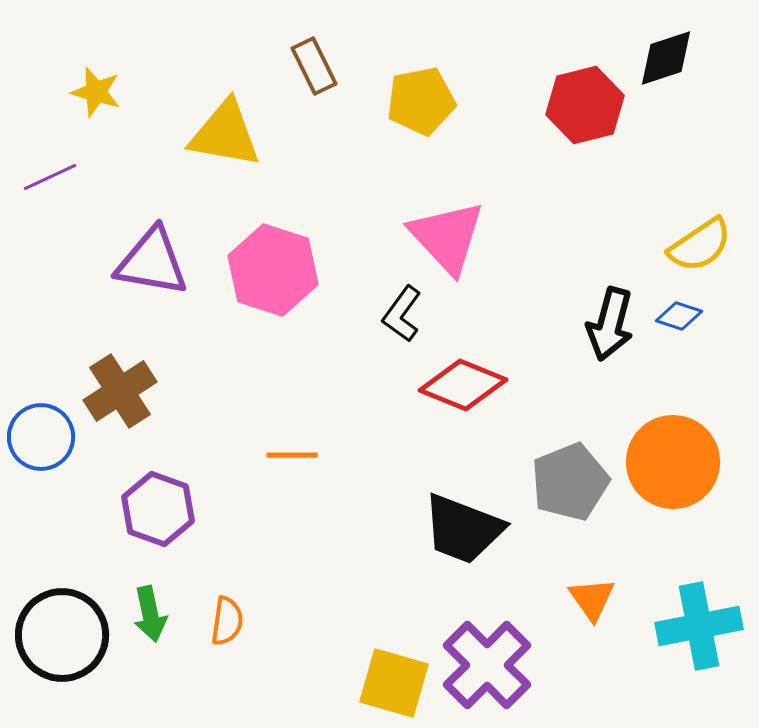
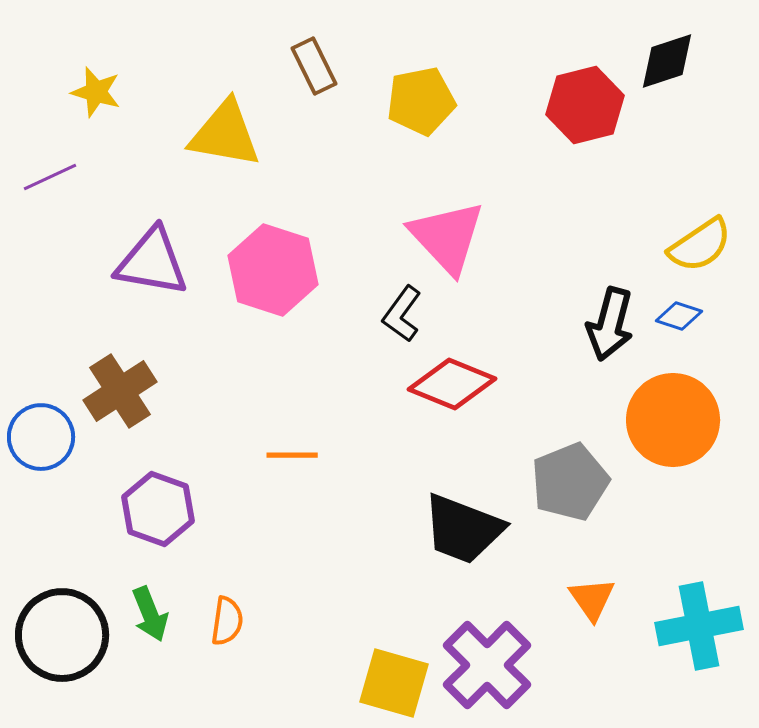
black diamond: moved 1 px right, 3 px down
red diamond: moved 11 px left, 1 px up
orange circle: moved 42 px up
green arrow: rotated 10 degrees counterclockwise
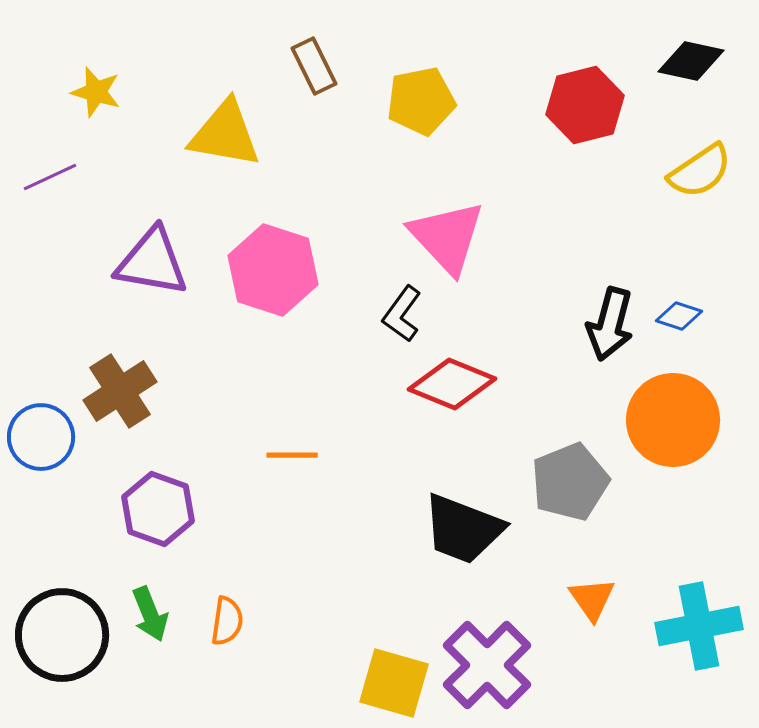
black diamond: moved 24 px right; rotated 30 degrees clockwise
yellow semicircle: moved 74 px up
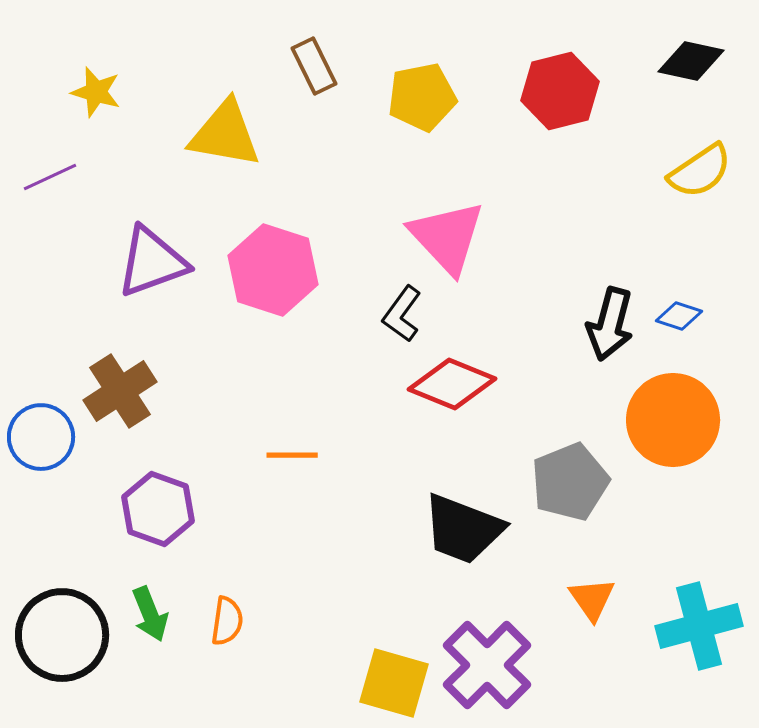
yellow pentagon: moved 1 px right, 4 px up
red hexagon: moved 25 px left, 14 px up
purple triangle: rotated 30 degrees counterclockwise
cyan cross: rotated 4 degrees counterclockwise
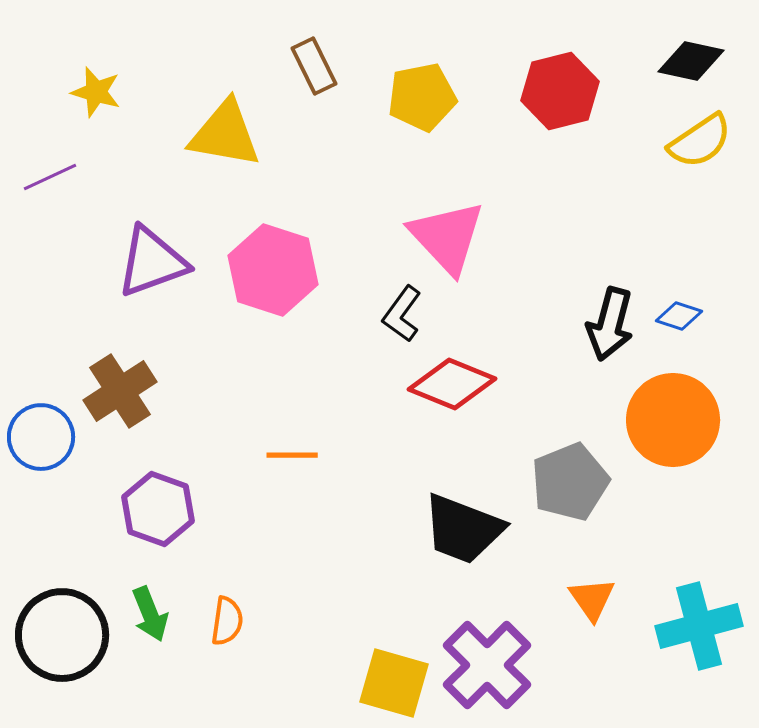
yellow semicircle: moved 30 px up
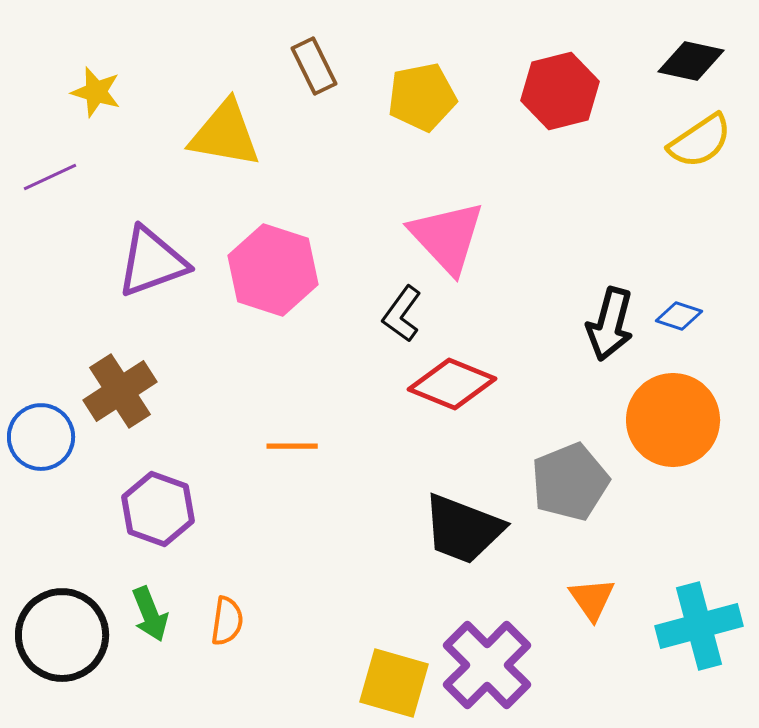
orange line: moved 9 px up
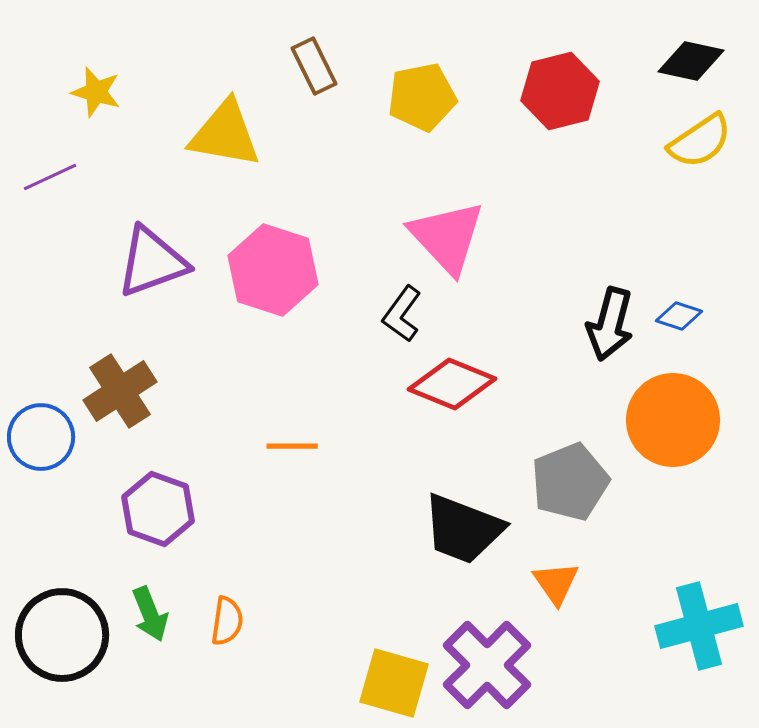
orange triangle: moved 36 px left, 16 px up
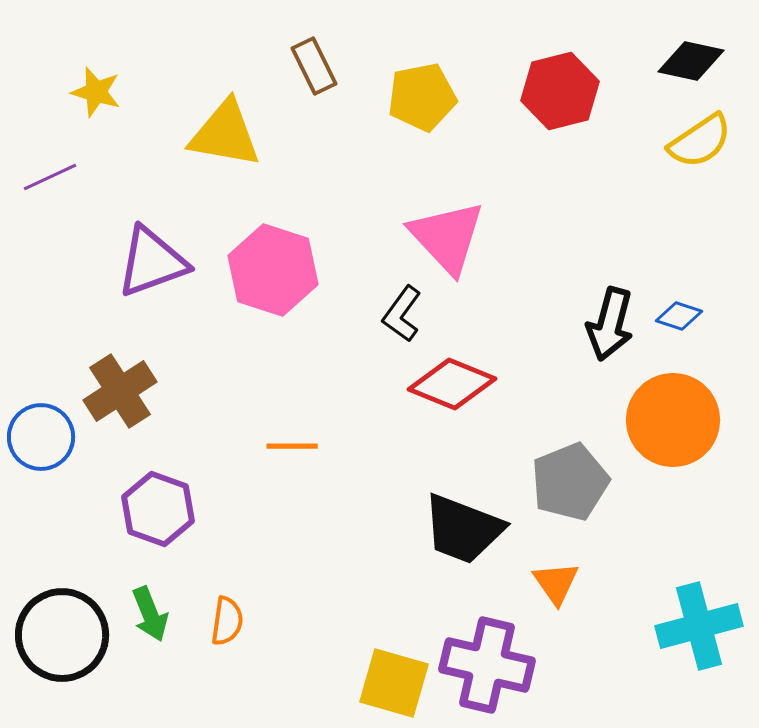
purple cross: rotated 32 degrees counterclockwise
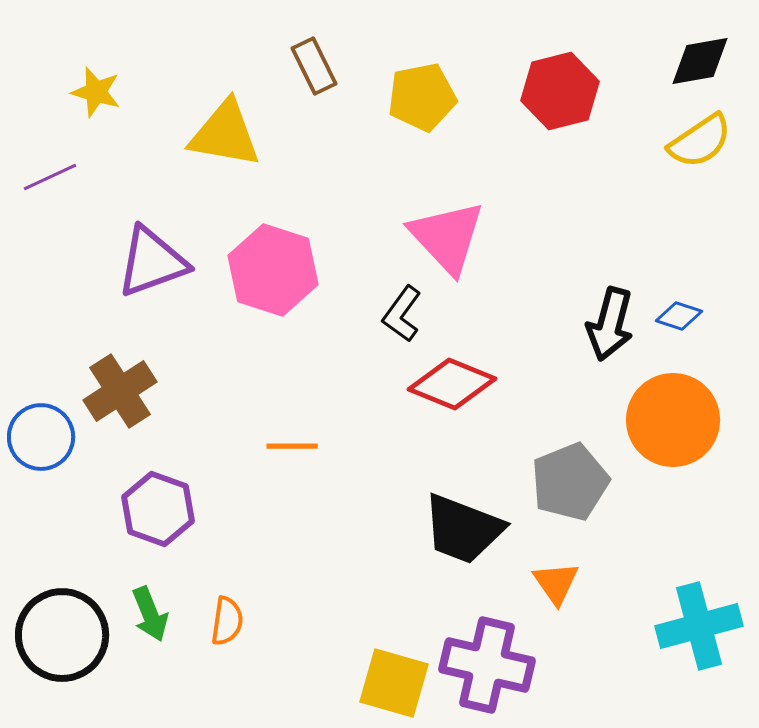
black diamond: moved 9 px right; rotated 22 degrees counterclockwise
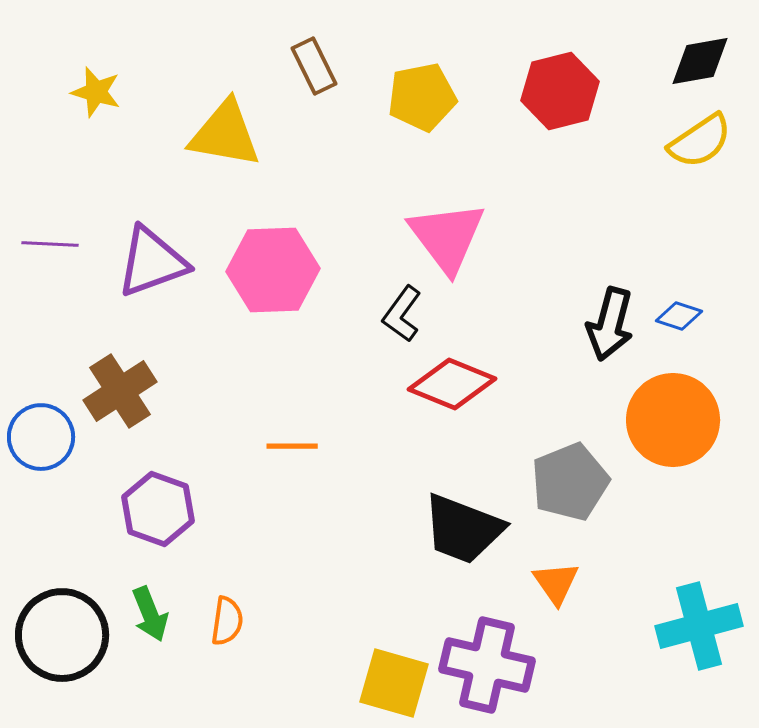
purple line: moved 67 px down; rotated 28 degrees clockwise
pink triangle: rotated 6 degrees clockwise
pink hexagon: rotated 20 degrees counterclockwise
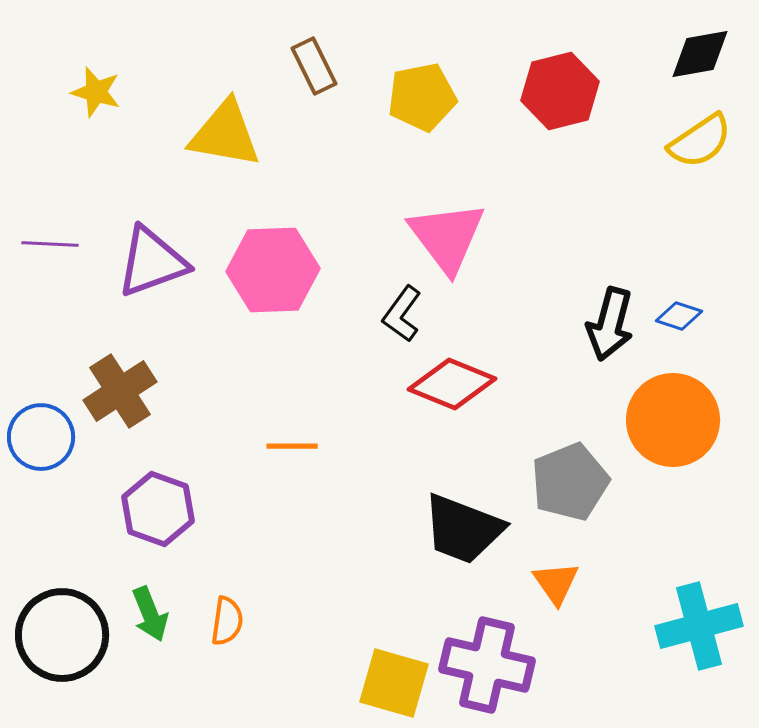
black diamond: moved 7 px up
